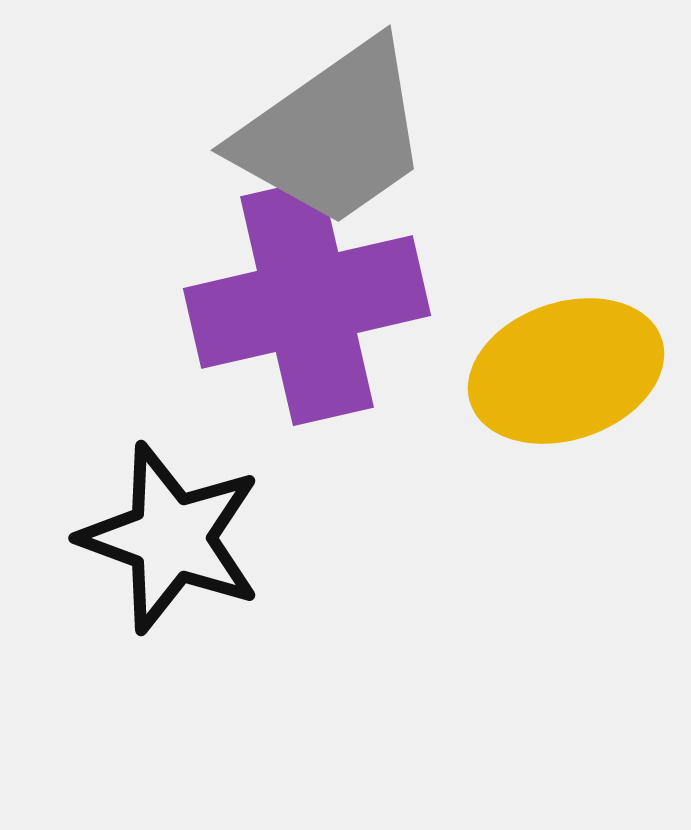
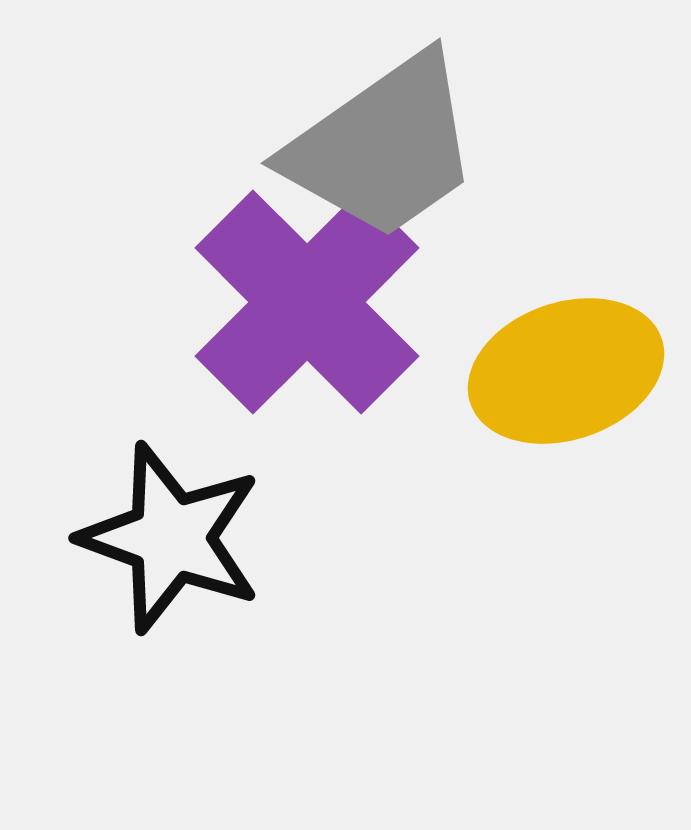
gray trapezoid: moved 50 px right, 13 px down
purple cross: rotated 32 degrees counterclockwise
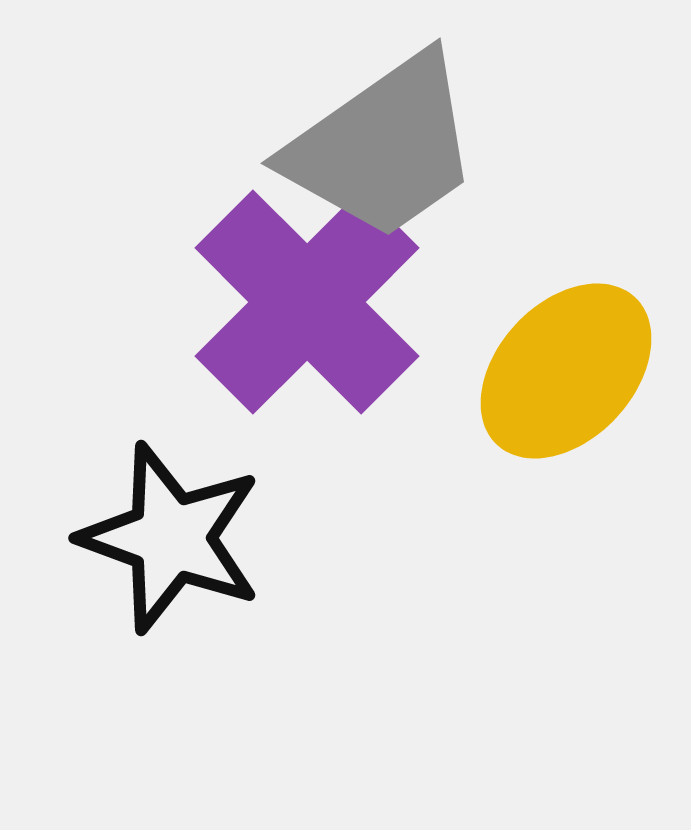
yellow ellipse: rotated 28 degrees counterclockwise
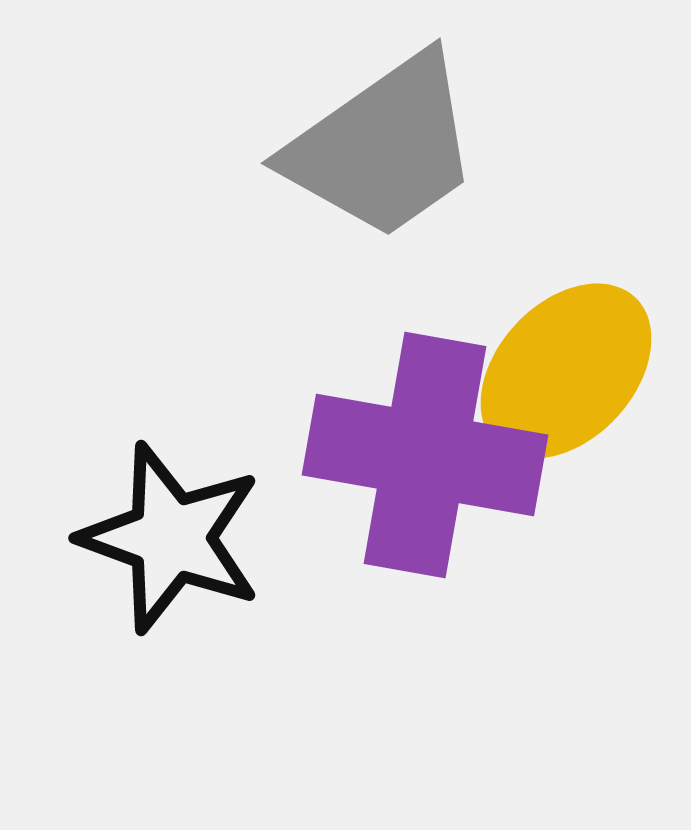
purple cross: moved 118 px right, 153 px down; rotated 35 degrees counterclockwise
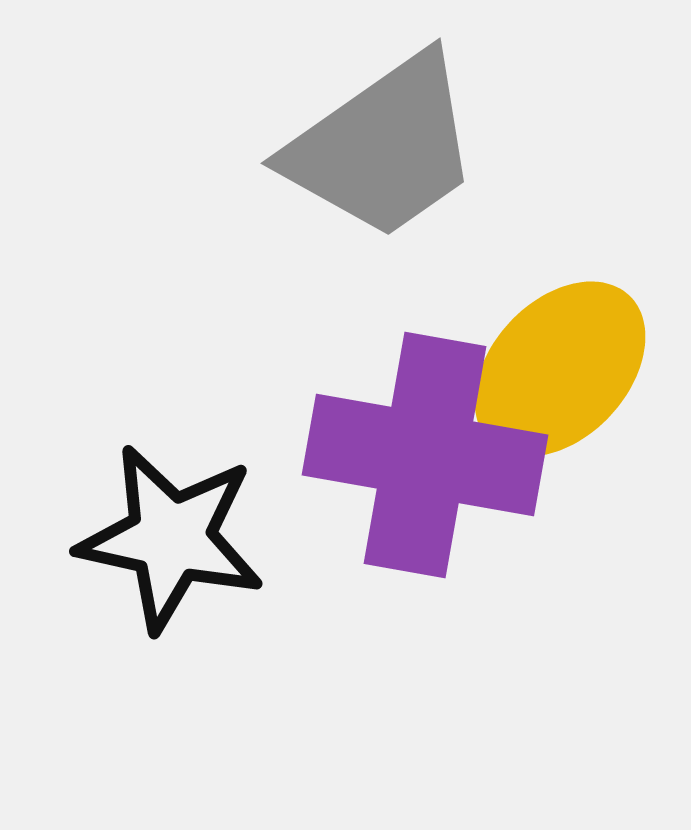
yellow ellipse: moved 6 px left, 2 px up
black star: rotated 8 degrees counterclockwise
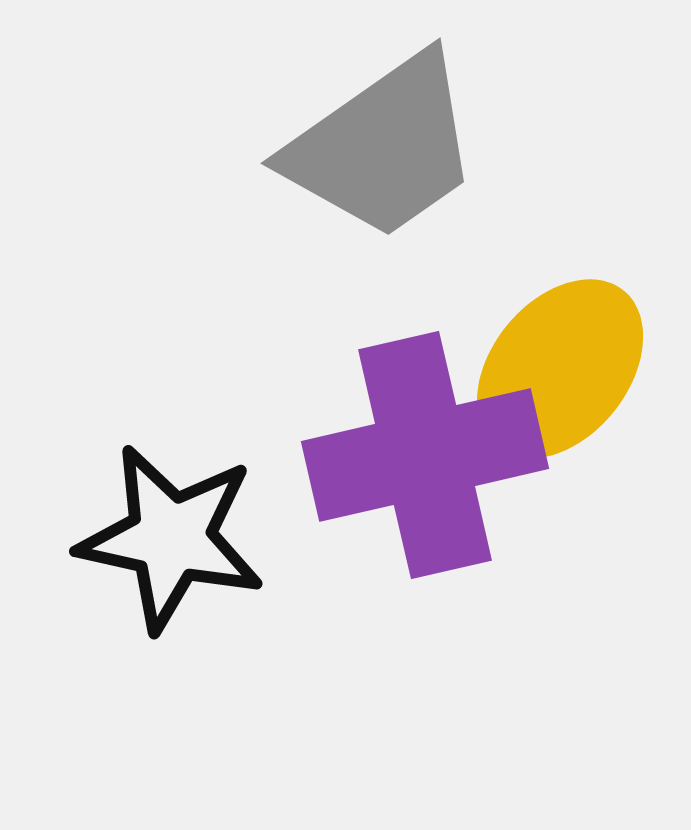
yellow ellipse: rotated 4 degrees counterclockwise
purple cross: rotated 23 degrees counterclockwise
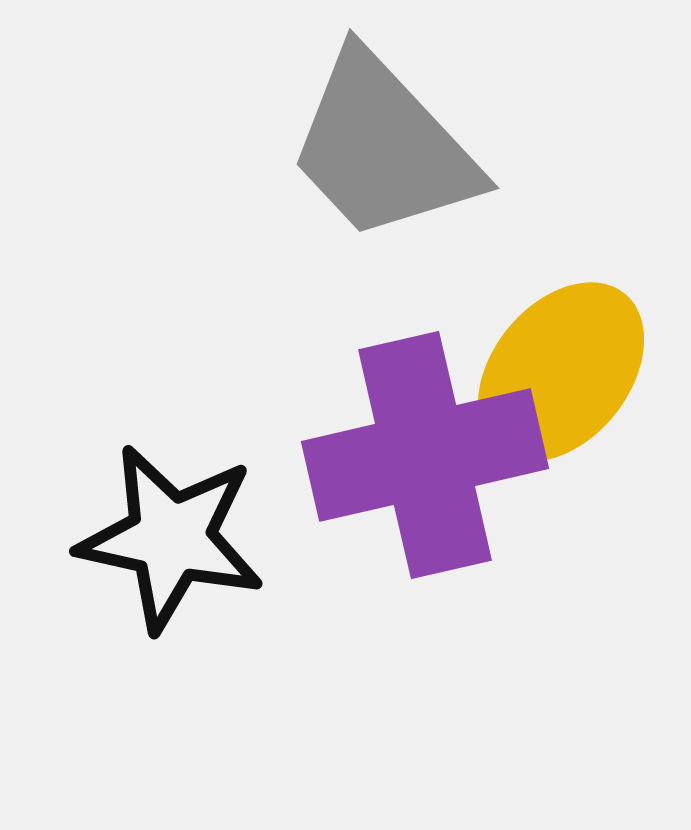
gray trapezoid: rotated 82 degrees clockwise
yellow ellipse: moved 1 px right, 3 px down
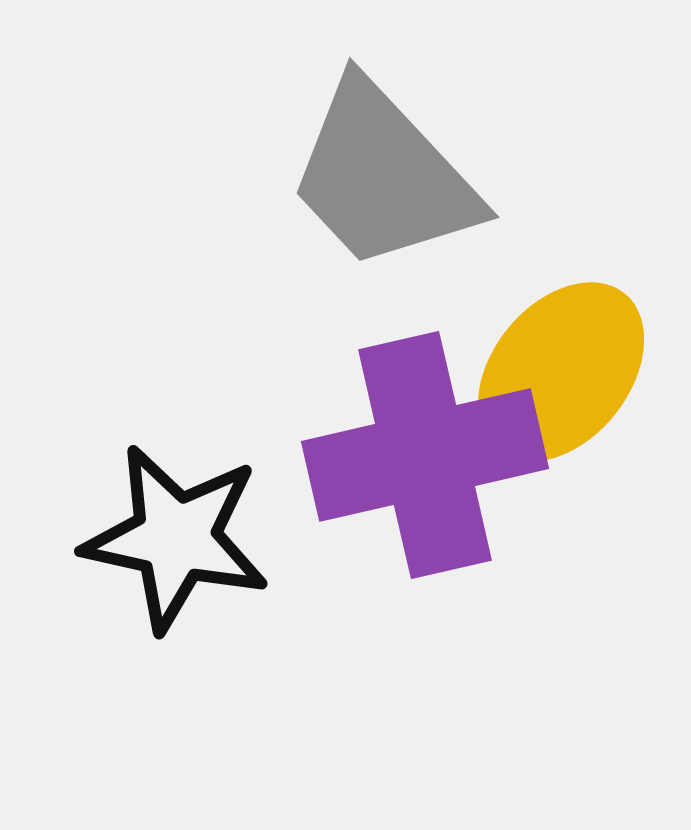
gray trapezoid: moved 29 px down
black star: moved 5 px right
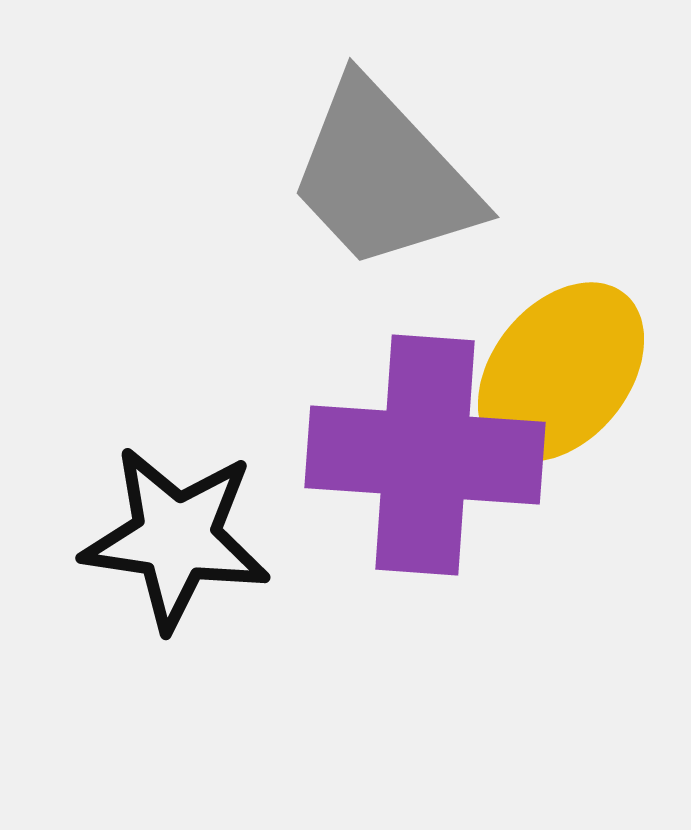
purple cross: rotated 17 degrees clockwise
black star: rotated 4 degrees counterclockwise
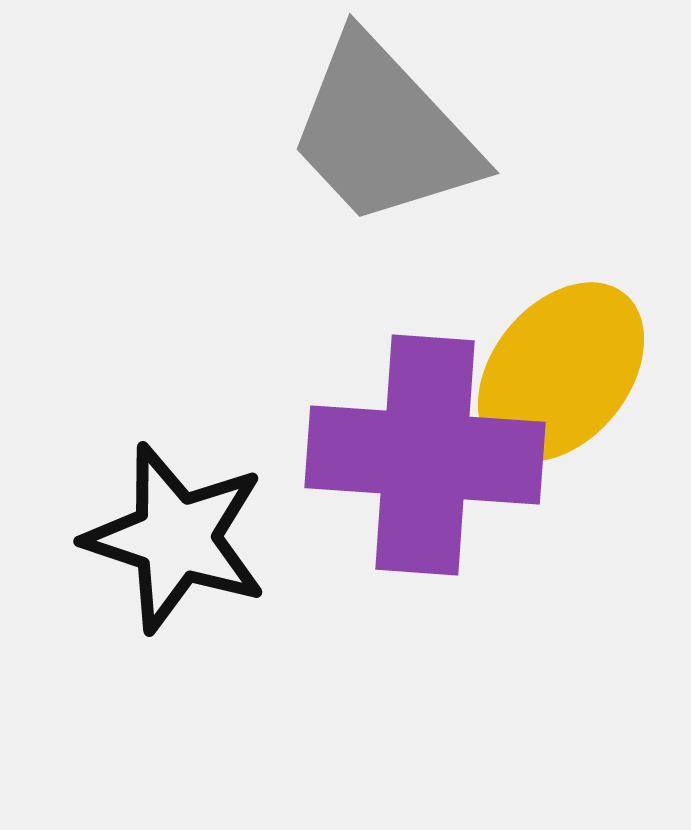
gray trapezoid: moved 44 px up
black star: rotated 10 degrees clockwise
